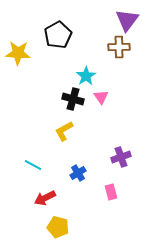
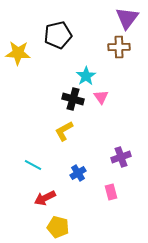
purple triangle: moved 2 px up
black pentagon: rotated 16 degrees clockwise
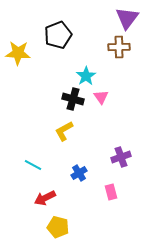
black pentagon: rotated 8 degrees counterclockwise
blue cross: moved 1 px right
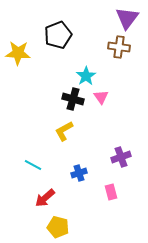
brown cross: rotated 10 degrees clockwise
blue cross: rotated 14 degrees clockwise
red arrow: rotated 15 degrees counterclockwise
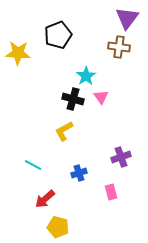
red arrow: moved 1 px down
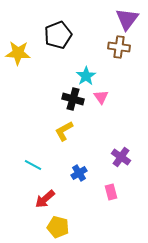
purple triangle: moved 1 px down
purple cross: rotated 36 degrees counterclockwise
blue cross: rotated 14 degrees counterclockwise
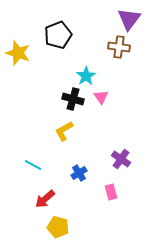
purple triangle: moved 2 px right
yellow star: rotated 15 degrees clockwise
purple cross: moved 2 px down
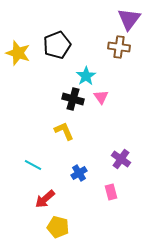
black pentagon: moved 1 px left, 10 px down
yellow L-shape: rotated 95 degrees clockwise
